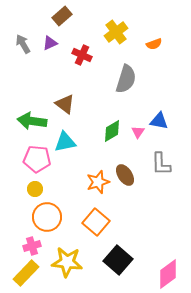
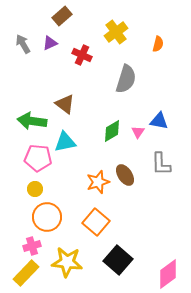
orange semicircle: moved 4 px right; rotated 56 degrees counterclockwise
pink pentagon: moved 1 px right, 1 px up
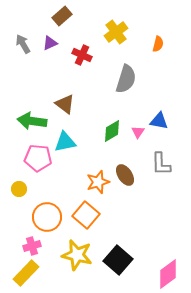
yellow circle: moved 16 px left
orange square: moved 10 px left, 7 px up
yellow star: moved 10 px right, 7 px up; rotated 8 degrees clockwise
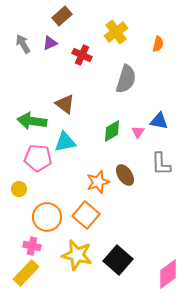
pink cross: rotated 30 degrees clockwise
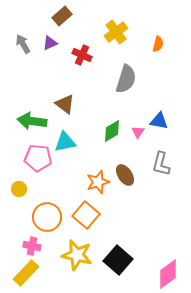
gray L-shape: rotated 15 degrees clockwise
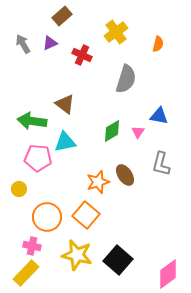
blue triangle: moved 5 px up
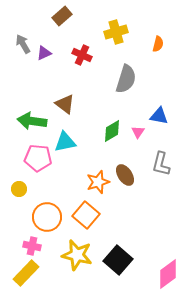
yellow cross: rotated 20 degrees clockwise
purple triangle: moved 6 px left, 10 px down
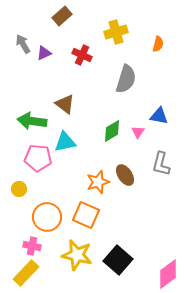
orange square: rotated 16 degrees counterclockwise
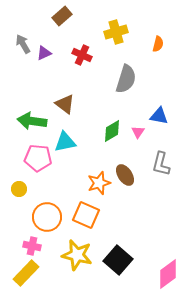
orange star: moved 1 px right, 1 px down
